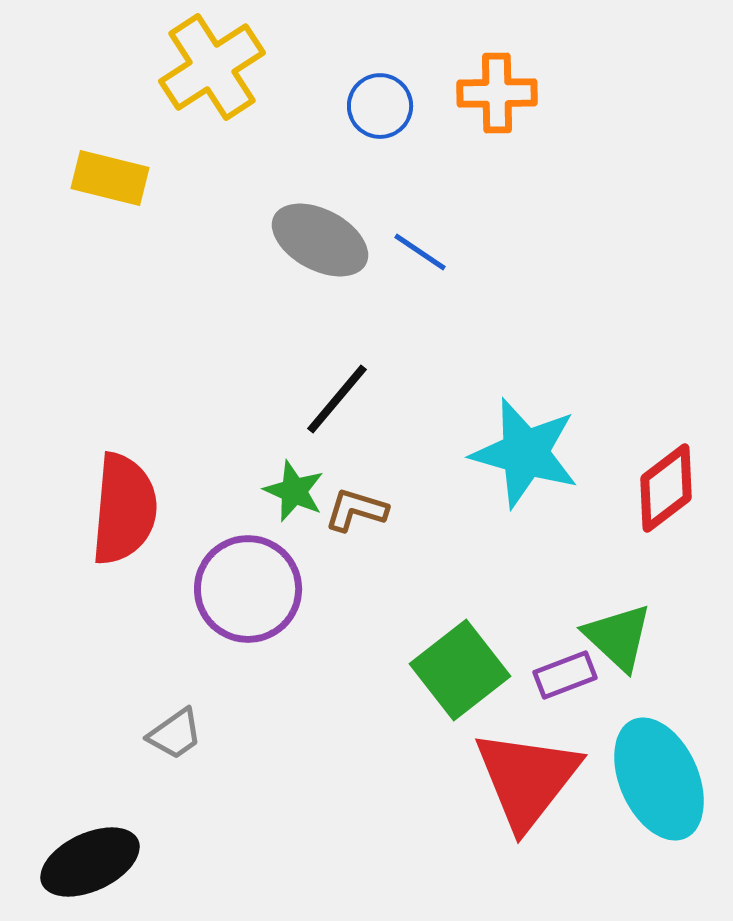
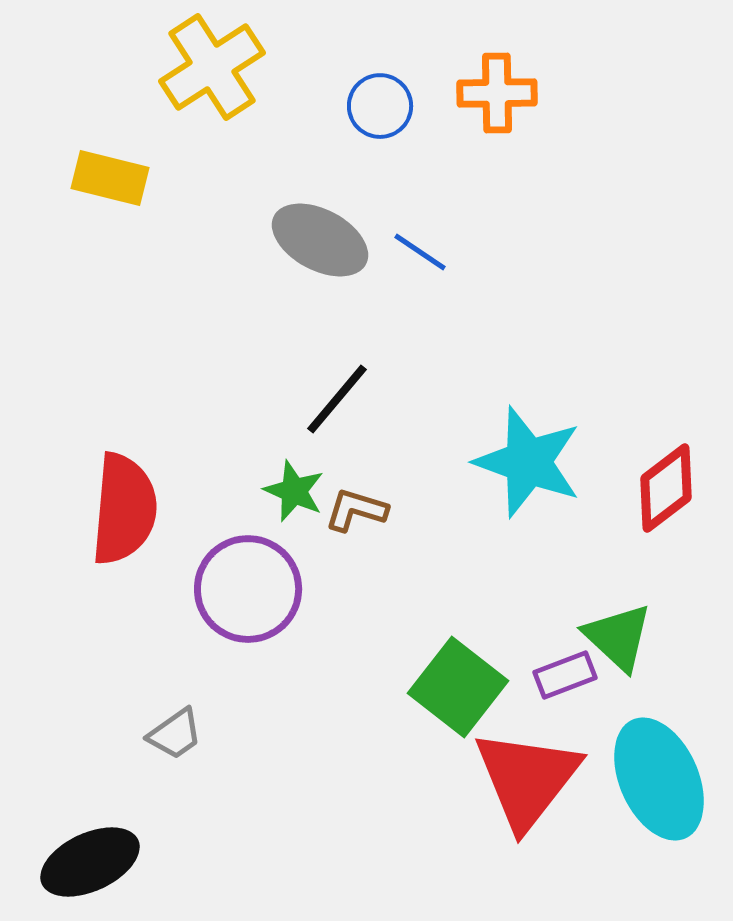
cyan star: moved 3 px right, 9 px down; rotated 4 degrees clockwise
green square: moved 2 px left, 17 px down; rotated 14 degrees counterclockwise
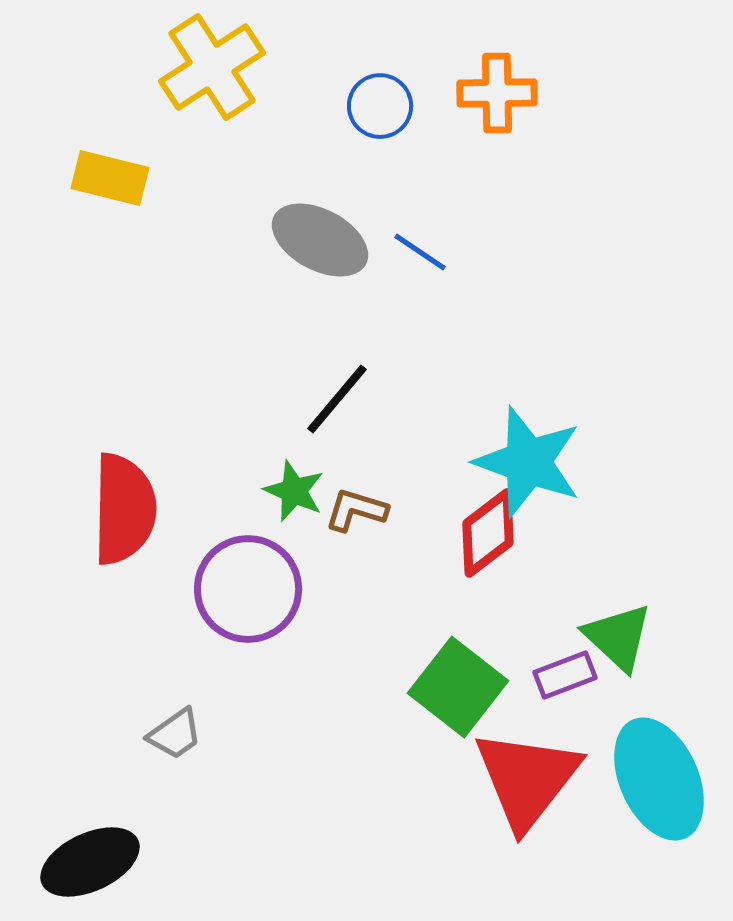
red diamond: moved 178 px left, 45 px down
red semicircle: rotated 4 degrees counterclockwise
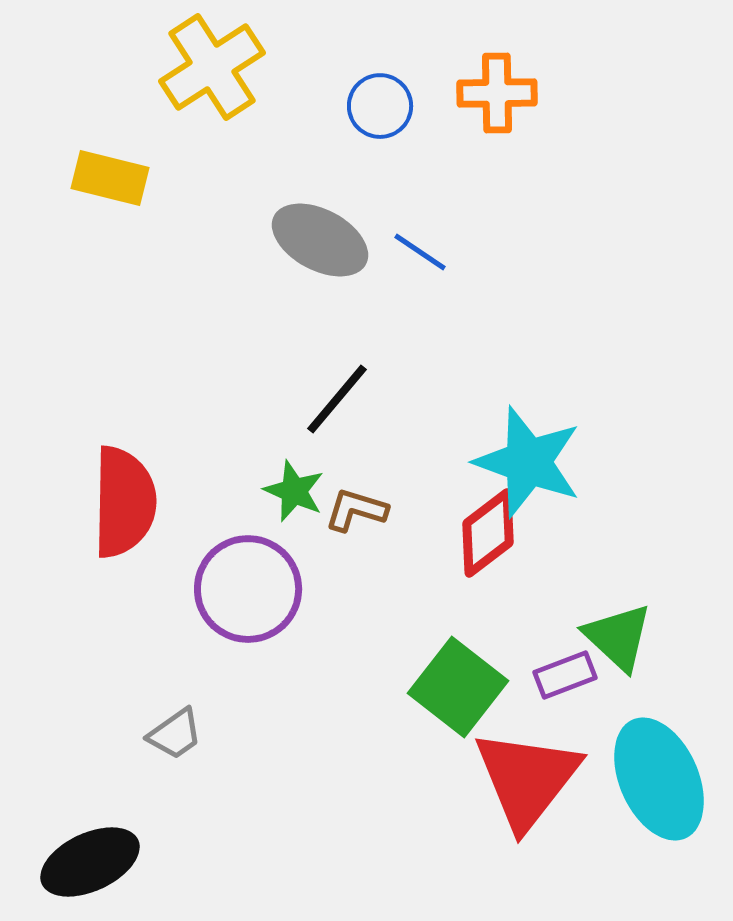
red semicircle: moved 7 px up
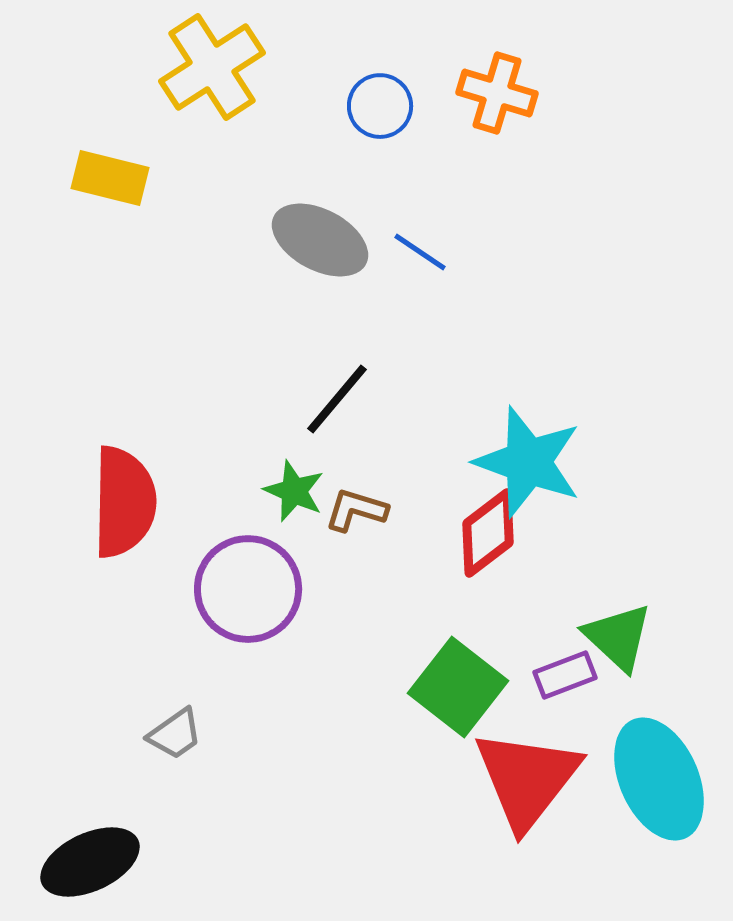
orange cross: rotated 18 degrees clockwise
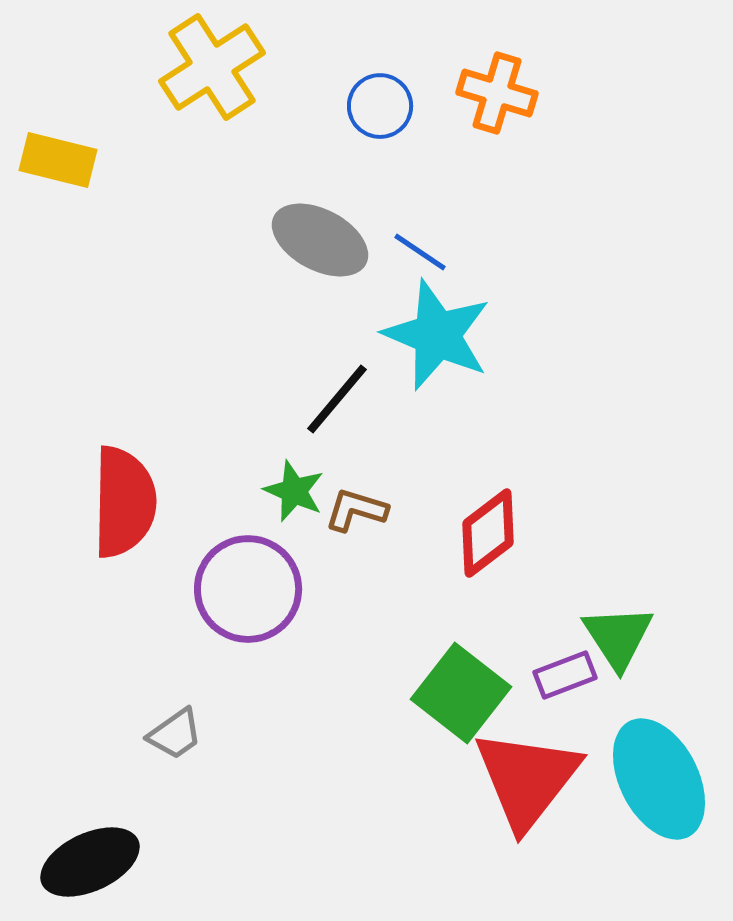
yellow rectangle: moved 52 px left, 18 px up
cyan star: moved 91 px left, 127 px up; rotated 3 degrees clockwise
green triangle: rotated 14 degrees clockwise
green square: moved 3 px right, 6 px down
cyan ellipse: rotated 3 degrees counterclockwise
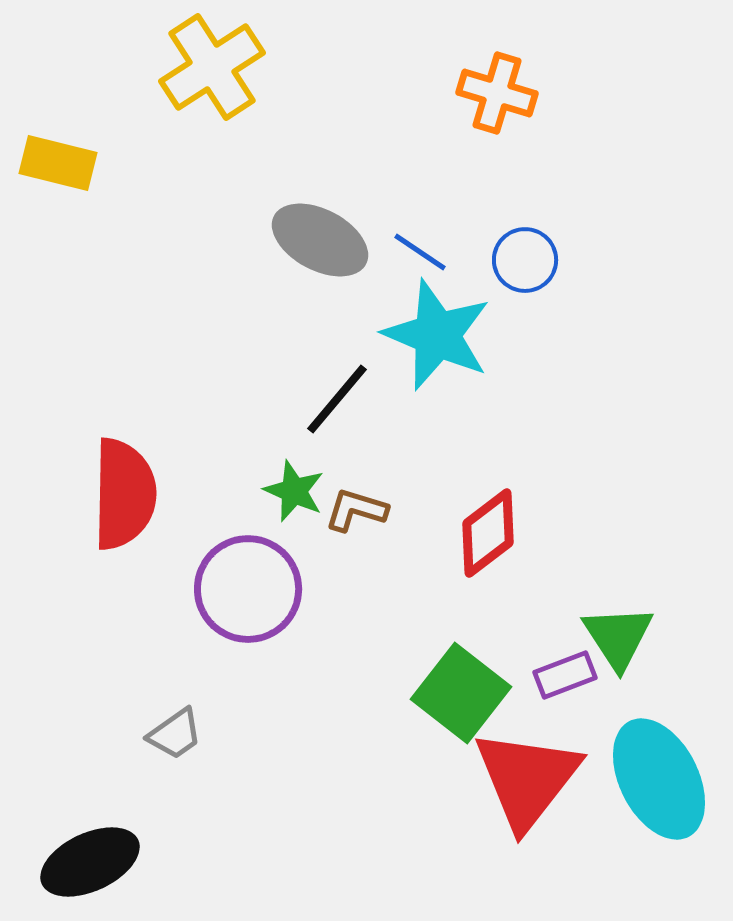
blue circle: moved 145 px right, 154 px down
yellow rectangle: moved 3 px down
red semicircle: moved 8 px up
